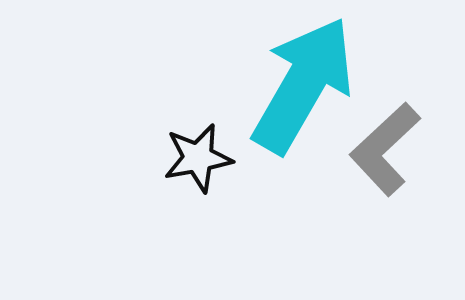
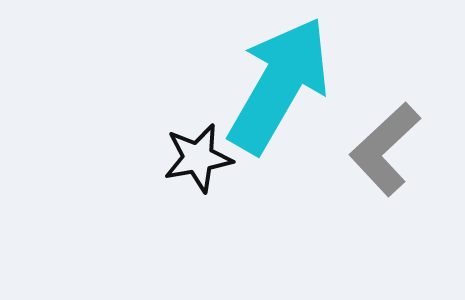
cyan arrow: moved 24 px left
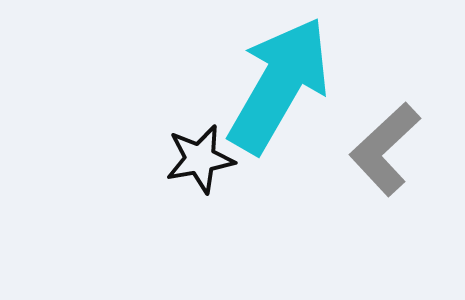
black star: moved 2 px right, 1 px down
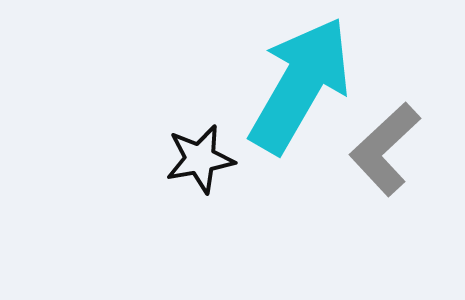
cyan arrow: moved 21 px right
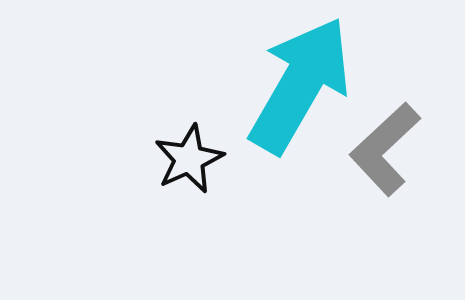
black star: moved 11 px left; rotated 14 degrees counterclockwise
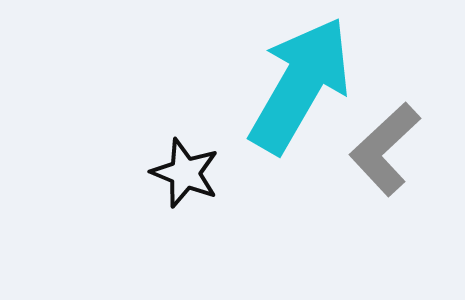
black star: moved 4 px left, 14 px down; rotated 26 degrees counterclockwise
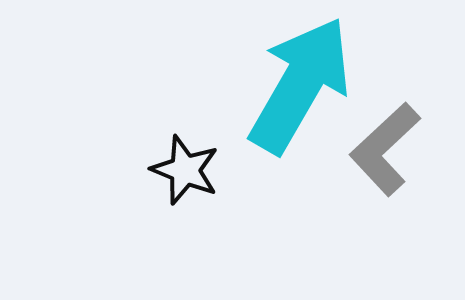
black star: moved 3 px up
